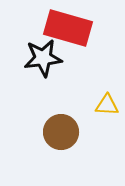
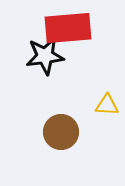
red rectangle: rotated 21 degrees counterclockwise
black star: moved 2 px right, 2 px up
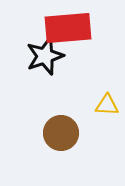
black star: rotated 12 degrees counterclockwise
brown circle: moved 1 px down
